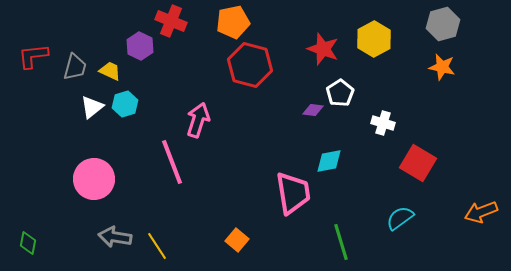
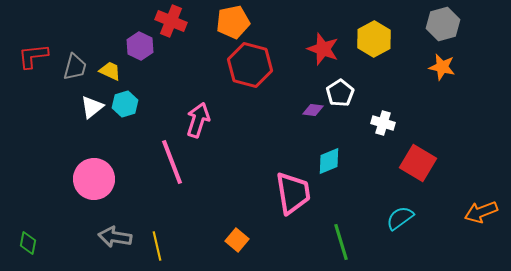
cyan diamond: rotated 12 degrees counterclockwise
yellow line: rotated 20 degrees clockwise
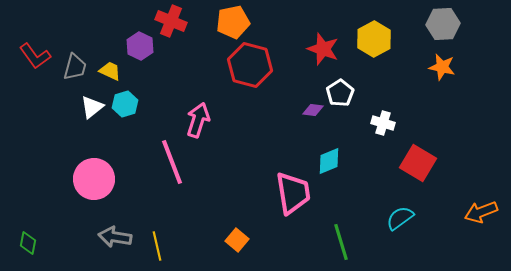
gray hexagon: rotated 12 degrees clockwise
red L-shape: moved 2 px right; rotated 120 degrees counterclockwise
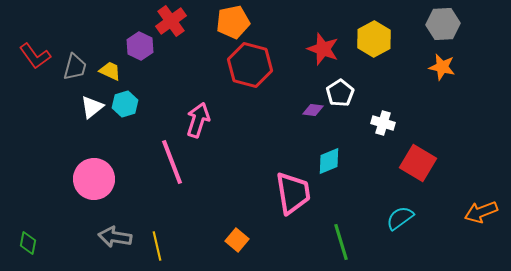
red cross: rotated 32 degrees clockwise
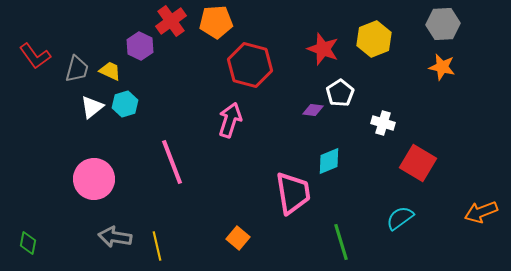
orange pentagon: moved 17 px left; rotated 8 degrees clockwise
yellow hexagon: rotated 8 degrees clockwise
gray trapezoid: moved 2 px right, 2 px down
pink arrow: moved 32 px right
orange square: moved 1 px right, 2 px up
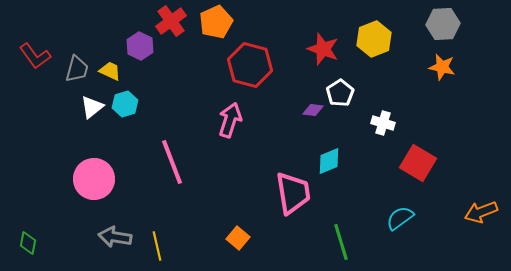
orange pentagon: rotated 20 degrees counterclockwise
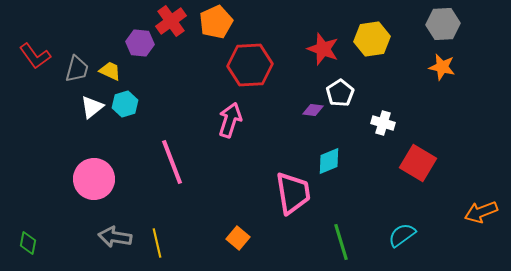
yellow hexagon: moved 2 px left; rotated 12 degrees clockwise
purple hexagon: moved 3 px up; rotated 20 degrees counterclockwise
red hexagon: rotated 18 degrees counterclockwise
cyan semicircle: moved 2 px right, 17 px down
yellow line: moved 3 px up
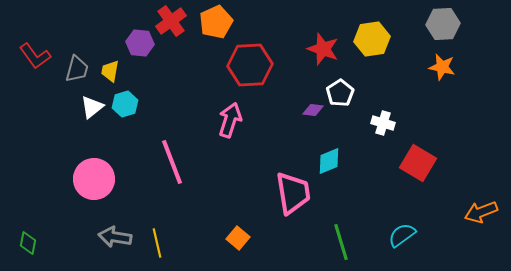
yellow trapezoid: rotated 105 degrees counterclockwise
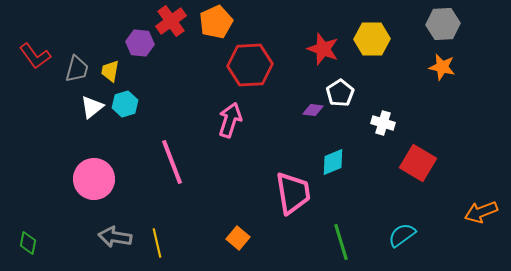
yellow hexagon: rotated 8 degrees clockwise
cyan diamond: moved 4 px right, 1 px down
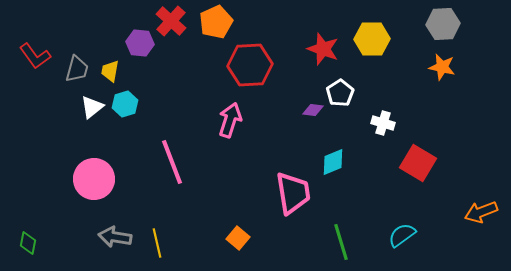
red cross: rotated 12 degrees counterclockwise
